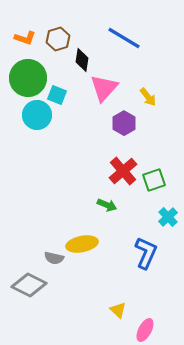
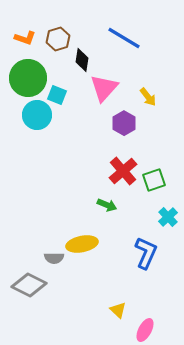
gray semicircle: rotated 12 degrees counterclockwise
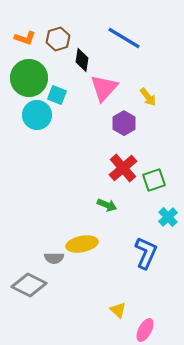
green circle: moved 1 px right
red cross: moved 3 px up
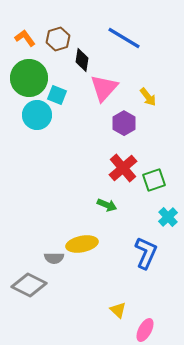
orange L-shape: rotated 145 degrees counterclockwise
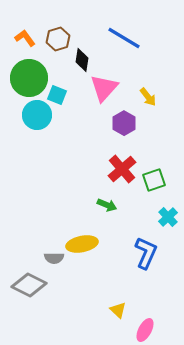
red cross: moved 1 px left, 1 px down
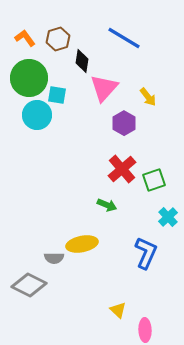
black diamond: moved 1 px down
cyan square: rotated 12 degrees counterclockwise
pink ellipse: rotated 30 degrees counterclockwise
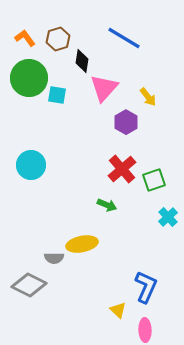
cyan circle: moved 6 px left, 50 px down
purple hexagon: moved 2 px right, 1 px up
blue L-shape: moved 34 px down
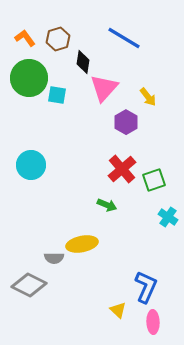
black diamond: moved 1 px right, 1 px down
cyan cross: rotated 12 degrees counterclockwise
pink ellipse: moved 8 px right, 8 px up
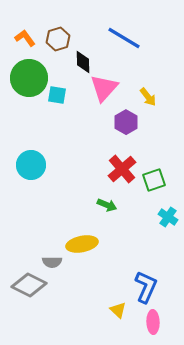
black diamond: rotated 10 degrees counterclockwise
gray semicircle: moved 2 px left, 4 px down
